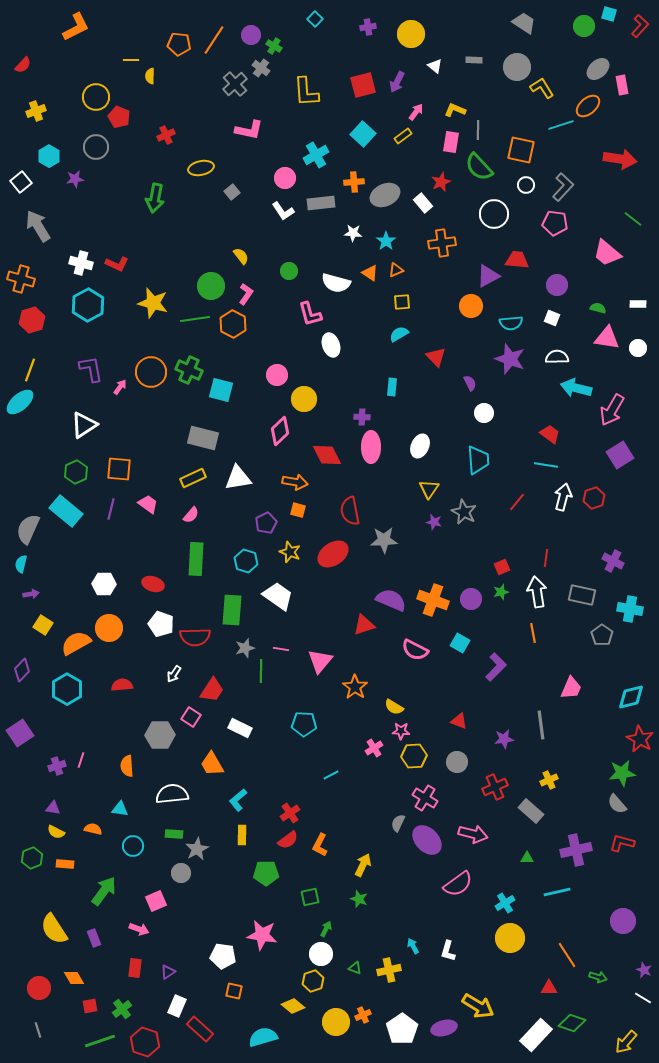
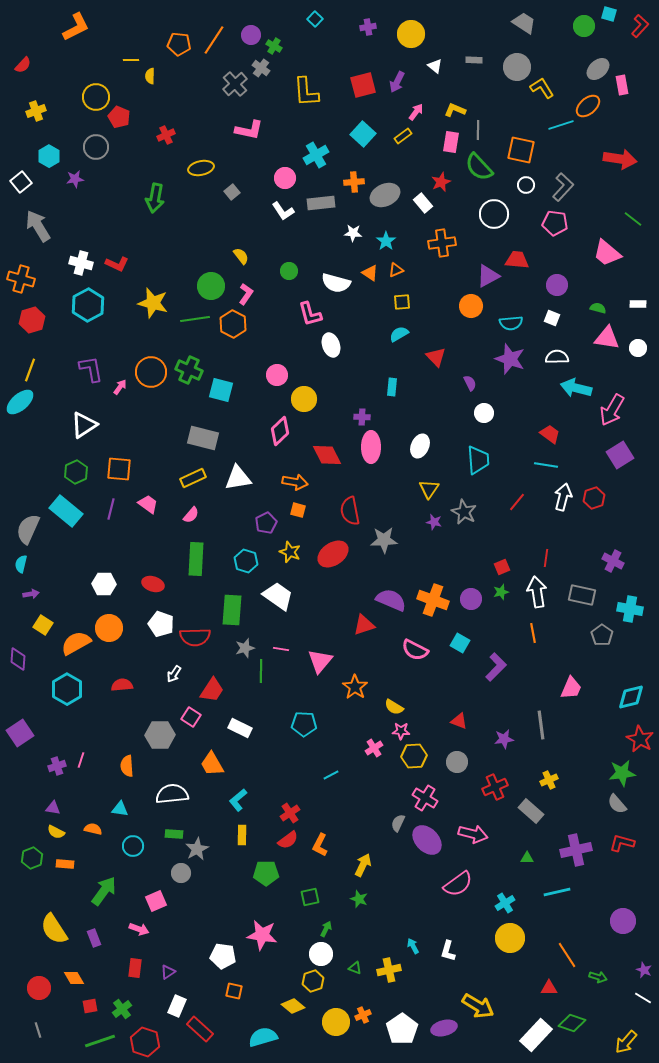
purple diamond at (22, 670): moved 4 px left, 11 px up; rotated 40 degrees counterclockwise
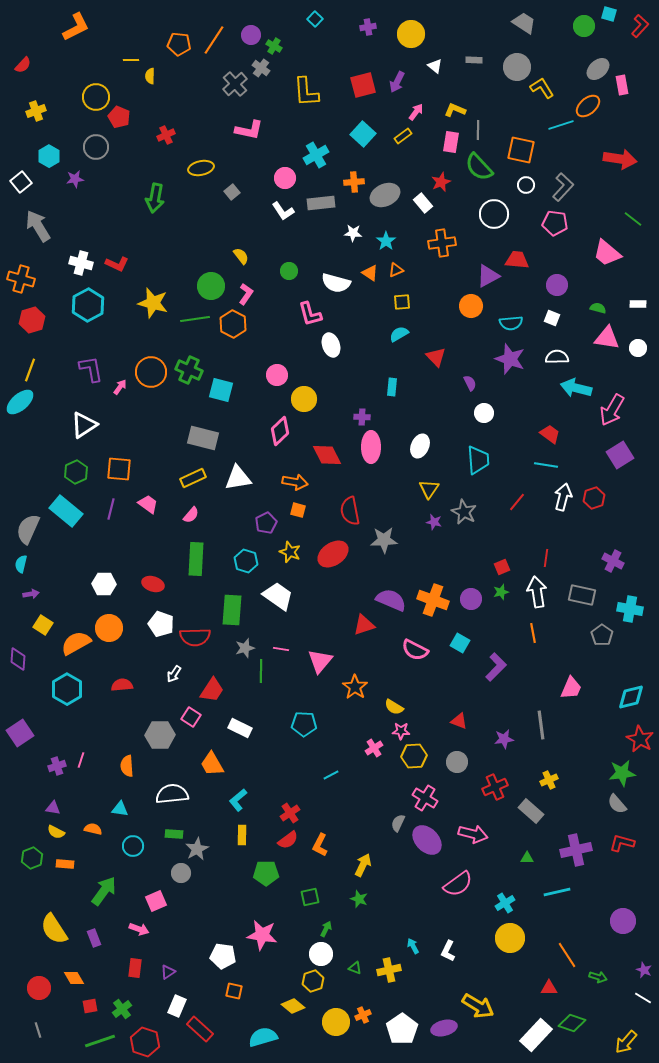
white L-shape at (448, 951): rotated 10 degrees clockwise
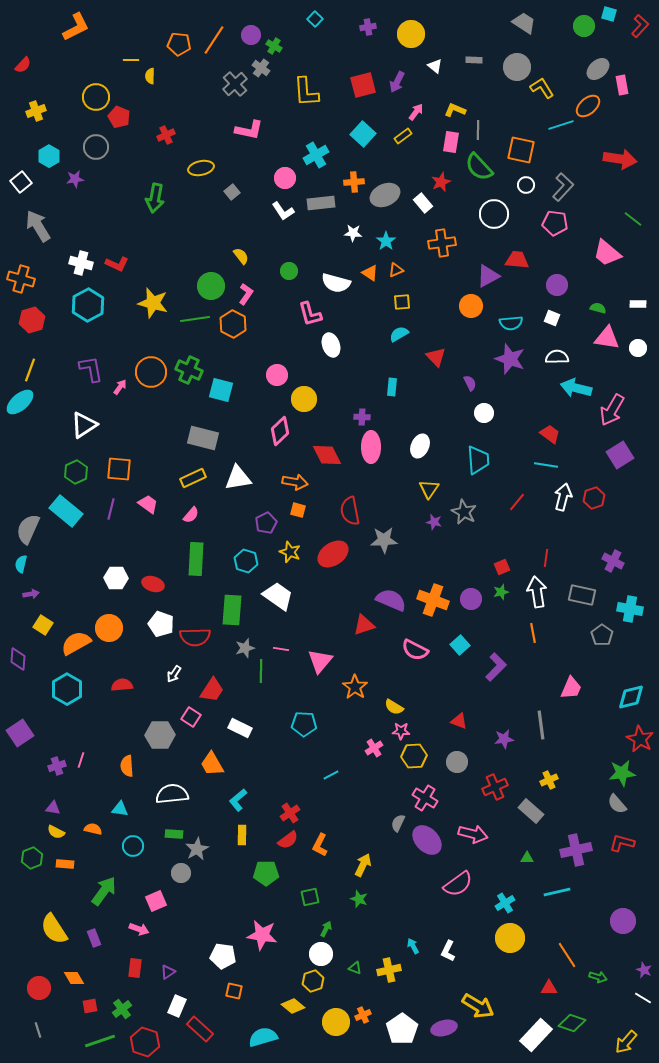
white hexagon at (104, 584): moved 12 px right, 6 px up
cyan square at (460, 643): moved 2 px down; rotated 18 degrees clockwise
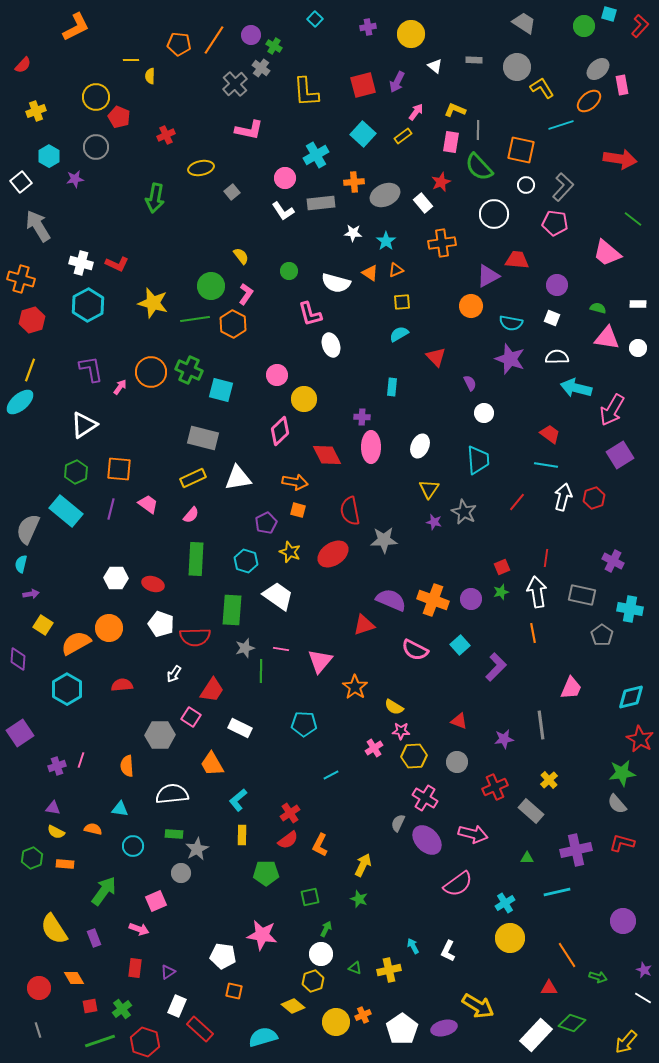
orange ellipse at (588, 106): moved 1 px right, 5 px up
cyan semicircle at (511, 323): rotated 15 degrees clockwise
yellow cross at (549, 780): rotated 18 degrees counterclockwise
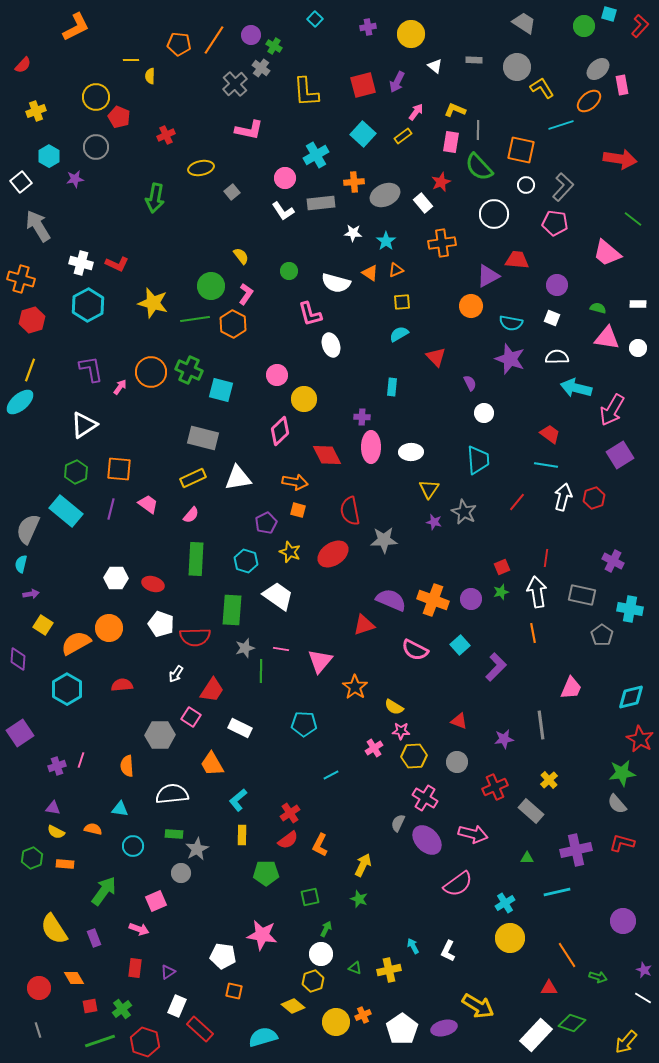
white ellipse at (420, 446): moved 9 px left, 6 px down; rotated 65 degrees clockwise
white arrow at (174, 674): moved 2 px right
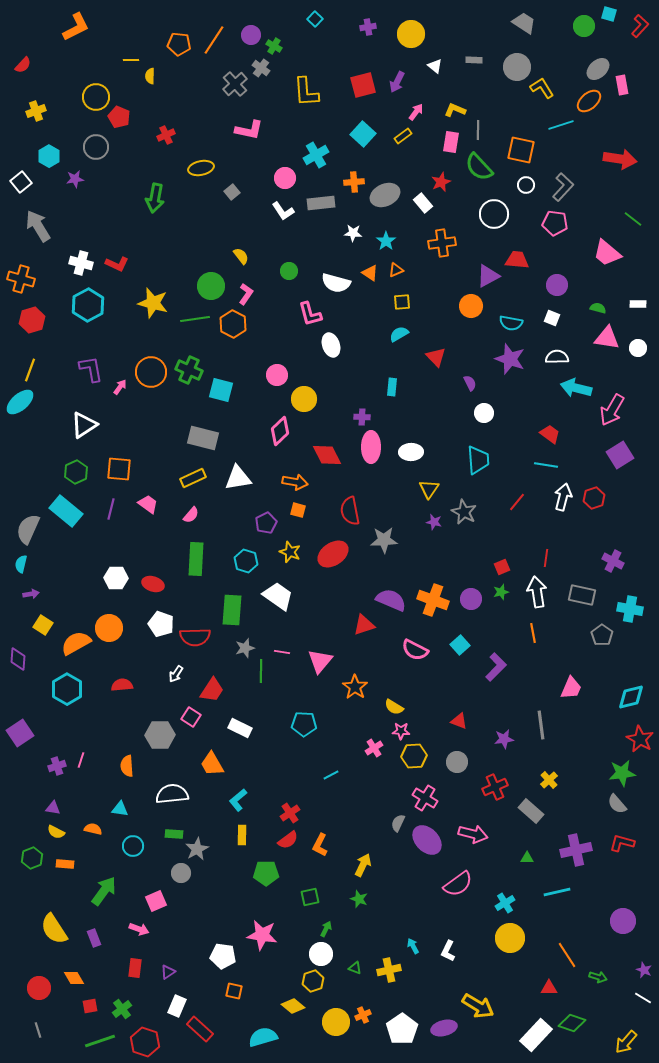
pink line at (281, 649): moved 1 px right, 3 px down
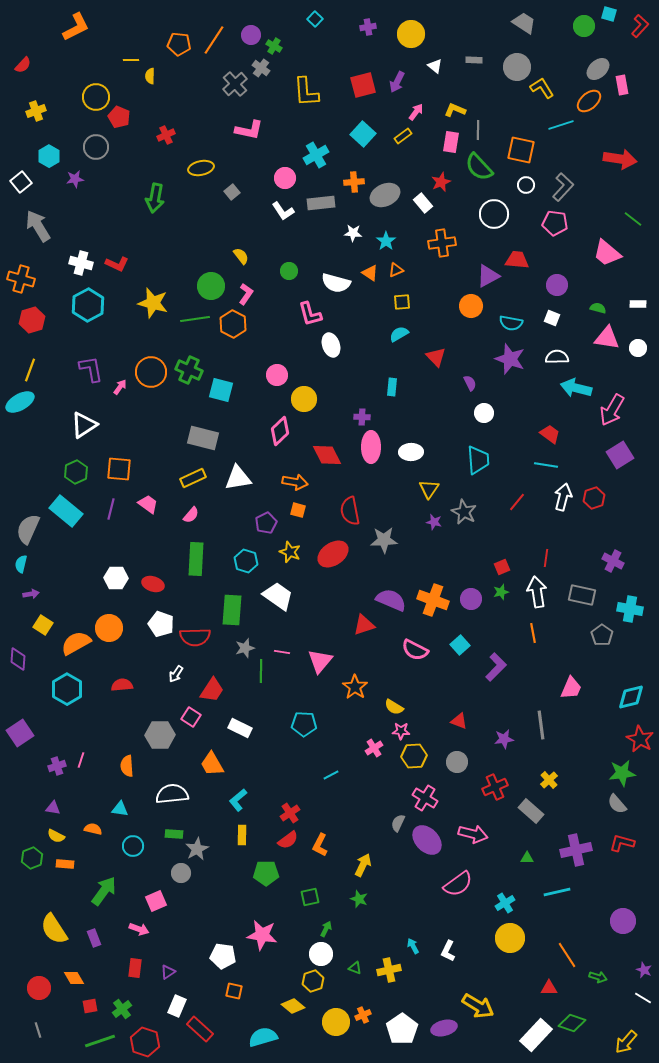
cyan ellipse at (20, 402): rotated 12 degrees clockwise
yellow semicircle at (56, 832): moved 4 px down
